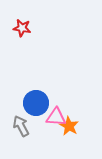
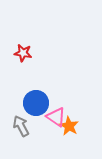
red star: moved 1 px right, 25 px down
pink triangle: rotated 30 degrees clockwise
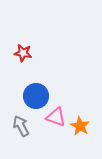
blue circle: moved 7 px up
pink triangle: rotated 15 degrees counterclockwise
orange star: moved 11 px right
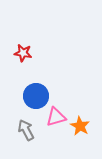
pink triangle: rotated 35 degrees counterclockwise
gray arrow: moved 5 px right, 4 px down
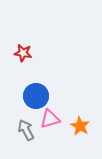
pink triangle: moved 6 px left, 2 px down
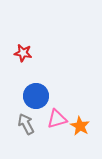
pink triangle: moved 7 px right
gray arrow: moved 6 px up
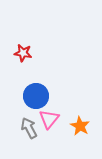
pink triangle: moved 8 px left; rotated 35 degrees counterclockwise
gray arrow: moved 3 px right, 4 px down
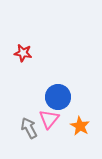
blue circle: moved 22 px right, 1 px down
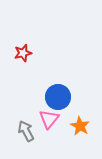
red star: rotated 24 degrees counterclockwise
gray arrow: moved 3 px left, 3 px down
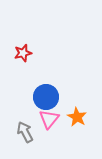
blue circle: moved 12 px left
orange star: moved 3 px left, 9 px up
gray arrow: moved 1 px left, 1 px down
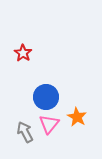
red star: rotated 24 degrees counterclockwise
pink triangle: moved 5 px down
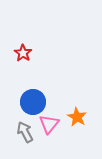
blue circle: moved 13 px left, 5 px down
